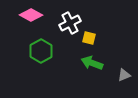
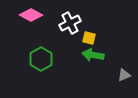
green hexagon: moved 8 px down
green arrow: moved 1 px right, 8 px up; rotated 10 degrees counterclockwise
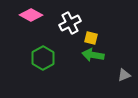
yellow square: moved 2 px right
green hexagon: moved 2 px right, 1 px up
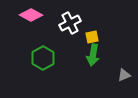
yellow square: moved 1 px right, 1 px up; rotated 24 degrees counterclockwise
green arrow: rotated 90 degrees counterclockwise
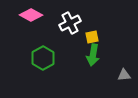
gray triangle: rotated 16 degrees clockwise
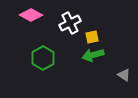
green arrow: rotated 65 degrees clockwise
gray triangle: rotated 40 degrees clockwise
